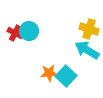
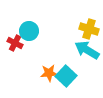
red cross: moved 10 px down
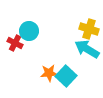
cyan arrow: moved 1 px up
